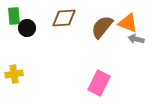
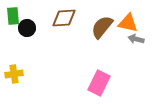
green rectangle: moved 1 px left
orange triangle: rotated 10 degrees counterclockwise
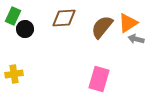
green rectangle: rotated 30 degrees clockwise
orange triangle: rotated 45 degrees counterclockwise
black circle: moved 2 px left, 1 px down
pink rectangle: moved 4 px up; rotated 10 degrees counterclockwise
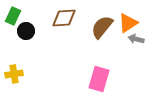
black circle: moved 1 px right, 2 px down
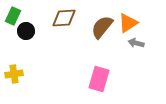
gray arrow: moved 4 px down
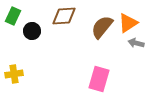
brown diamond: moved 2 px up
black circle: moved 6 px right
